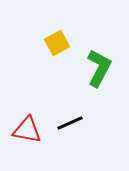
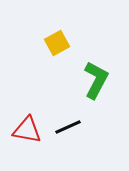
green L-shape: moved 3 px left, 12 px down
black line: moved 2 px left, 4 px down
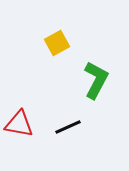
red triangle: moved 8 px left, 6 px up
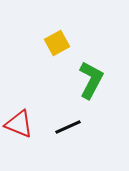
green L-shape: moved 5 px left
red triangle: rotated 12 degrees clockwise
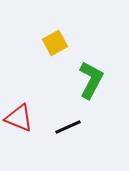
yellow square: moved 2 px left
red triangle: moved 6 px up
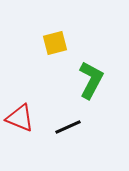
yellow square: rotated 15 degrees clockwise
red triangle: moved 1 px right
